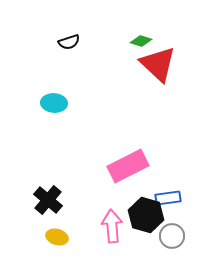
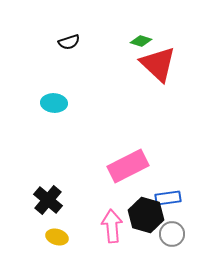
gray circle: moved 2 px up
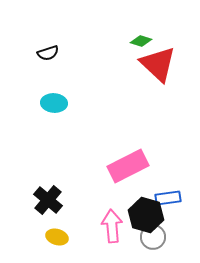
black semicircle: moved 21 px left, 11 px down
gray circle: moved 19 px left, 3 px down
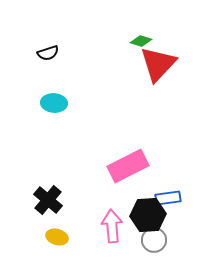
red triangle: rotated 30 degrees clockwise
black hexagon: moved 2 px right; rotated 20 degrees counterclockwise
gray circle: moved 1 px right, 3 px down
